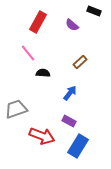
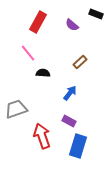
black rectangle: moved 2 px right, 3 px down
red arrow: rotated 130 degrees counterclockwise
blue rectangle: rotated 15 degrees counterclockwise
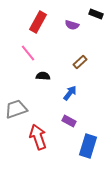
purple semicircle: rotated 24 degrees counterclockwise
black semicircle: moved 3 px down
red arrow: moved 4 px left, 1 px down
blue rectangle: moved 10 px right
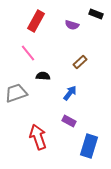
red rectangle: moved 2 px left, 1 px up
gray trapezoid: moved 16 px up
blue rectangle: moved 1 px right
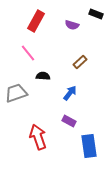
blue rectangle: rotated 25 degrees counterclockwise
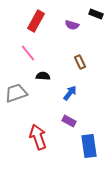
brown rectangle: rotated 72 degrees counterclockwise
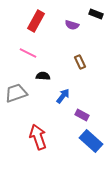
pink line: rotated 24 degrees counterclockwise
blue arrow: moved 7 px left, 3 px down
purple rectangle: moved 13 px right, 6 px up
blue rectangle: moved 2 px right, 5 px up; rotated 40 degrees counterclockwise
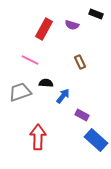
red rectangle: moved 8 px right, 8 px down
pink line: moved 2 px right, 7 px down
black semicircle: moved 3 px right, 7 px down
gray trapezoid: moved 4 px right, 1 px up
red arrow: rotated 20 degrees clockwise
blue rectangle: moved 5 px right, 1 px up
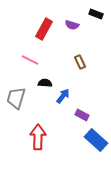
black semicircle: moved 1 px left
gray trapezoid: moved 4 px left, 6 px down; rotated 55 degrees counterclockwise
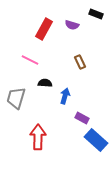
blue arrow: moved 2 px right; rotated 21 degrees counterclockwise
purple rectangle: moved 3 px down
